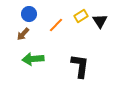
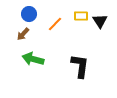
yellow rectangle: rotated 32 degrees clockwise
orange line: moved 1 px left, 1 px up
green arrow: rotated 20 degrees clockwise
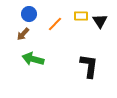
black L-shape: moved 9 px right
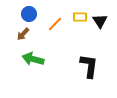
yellow rectangle: moved 1 px left, 1 px down
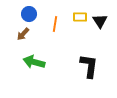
orange line: rotated 35 degrees counterclockwise
green arrow: moved 1 px right, 3 px down
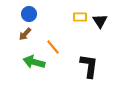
orange line: moved 2 px left, 23 px down; rotated 49 degrees counterclockwise
brown arrow: moved 2 px right
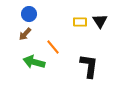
yellow rectangle: moved 5 px down
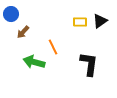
blue circle: moved 18 px left
black triangle: rotated 28 degrees clockwise
brown arrow: moved 2 px left, 2 px up
orange line: rotated 14 degrees clockwise
black L-shape: moved 2 px up
